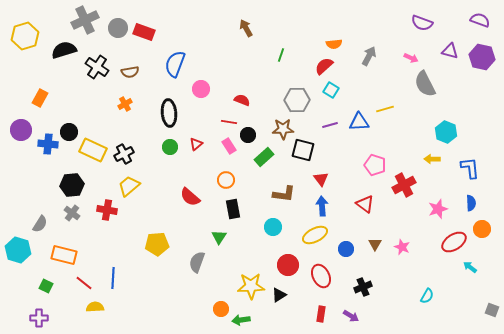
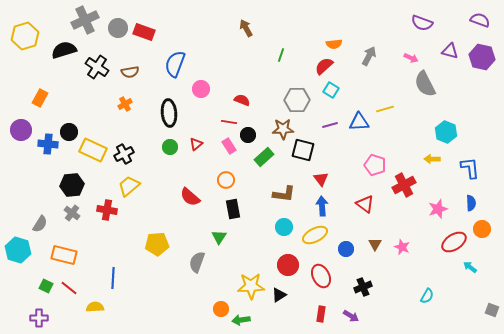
cyan circle at (273, 227): moved 11 px right
red line at (84, 283): moved 15 px left, 5 px down
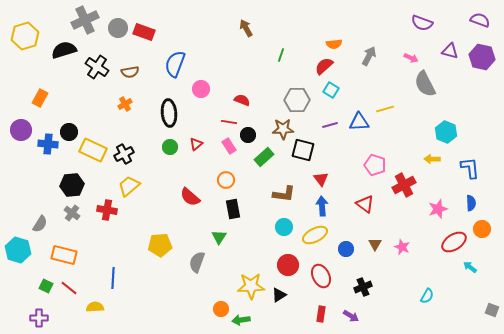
yellow pentagon at (157, 244): moved 3 px right, 1 px down
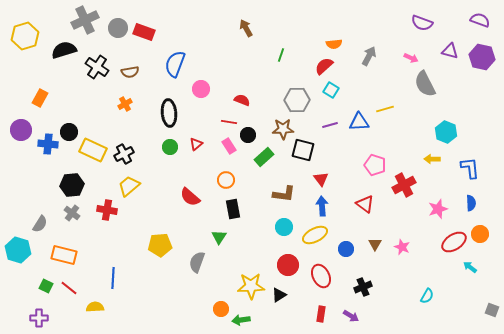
orange circle at (482, 229): moved 2 px left, 5 px down
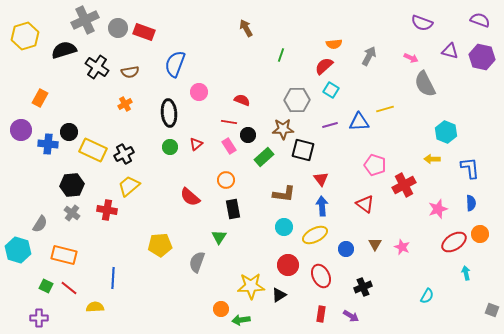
pink circle at (201, 89): moved 2 px left, 3 px down
cyan arrow at (470, 267): moved 4 px left, 6 px down; rotated 40 degrees clockwise
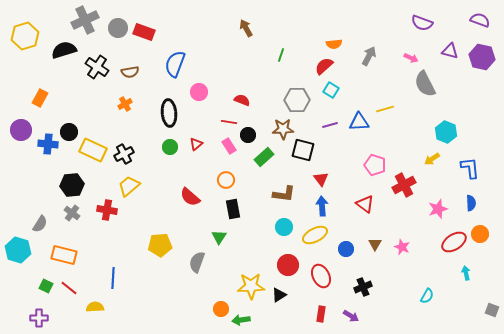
yellow arrow at (432, 159): rotated 35 degrees counterclockwise
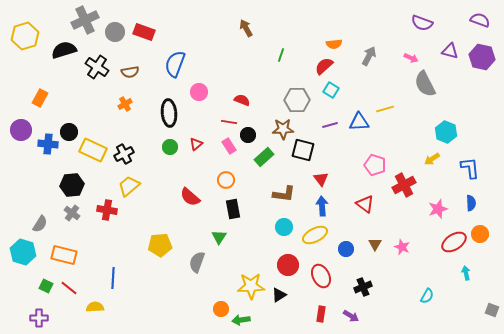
gray circle at (118, 28): moved 3 px left, 4 px down
cyan hexagon at (18, 250): moved 5 px right, 2 px down
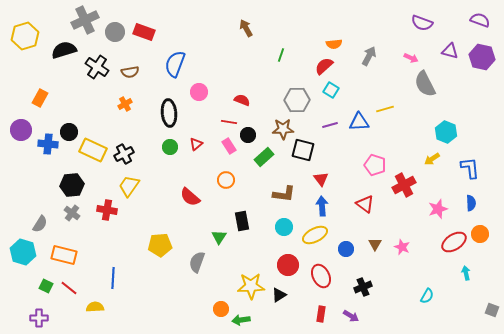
yellow trapezoid at (129, 186): rotated 15 degrees counterclockwise
black rectangle at (233, 209): moved 9 px right, 12 px down
